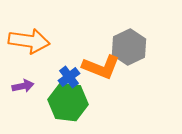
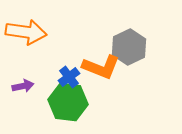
orange arrow: moved 3 px left, 9 px up
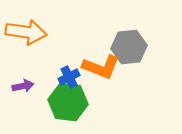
gray hexagon: rotated 20 degrees clockwise
blue cross: rotated 10 degrees clockwise
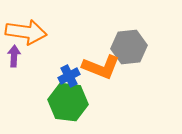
blue cross: moved 1 px up
purple arrow: moved 9 px left, 30 px up; rotated 75 degrees counterclockwise
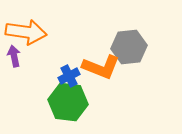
purple arrow: rotated 15 degrees counterclockwise
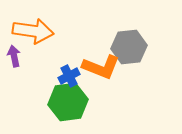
orange arrow: moved 7 px right, 1 px up
green hexagon: rotated 15 degrees counterclockwise
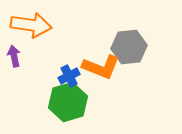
orange arrow: moved 2 px left, 6 px up
green hexagon: rotated 9 degrees counterclockwise
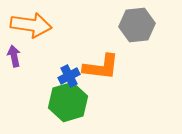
gray hexagon: moved 8 px right, 22 px up
orange L-shape: rotated 15 degrees counterclockwise
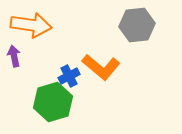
orange L-shape: rotated 33 degrees clockwise
green hexagon: moved 15 px left
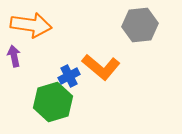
gray hexagon: moved 3 px right
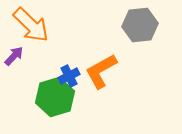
orange arrow: rotated 36 degrees clockwise
purple arrow: rotated 55 degrees clockwise
orange L-shape: moved 4 px down; rotated 111 degrees clockwise
green hexagon: moved 2 px right, 5 px up
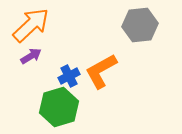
orange arrow: rotated 87 degrees counterclockwise
purple arrow: moved 17 px right; rotated 15 degrees clockwise
green hexagon: moved 4 px right, 10 px down
